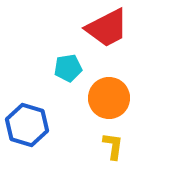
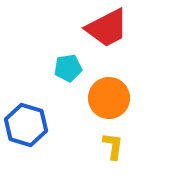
blue hexagon: moved 1 px left
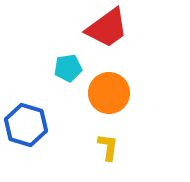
red trapezoid: rotated 9 degrees counterclockwise
orange circle: moved 5 px up
yellow L-shape: moved 5 px left, 1 px down
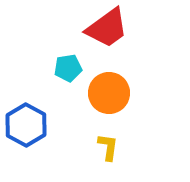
blue hexagon: rotated 12 degrees clockwise
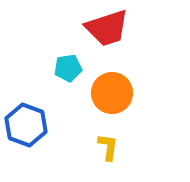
red trapezoid: rotated 18 degrees clockwise
orange circle: moved 3 px right
blue hexagon: rotated 9 degrees counterclockwise
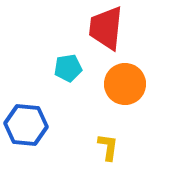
red trapezoid: moved 1 px left; rotated 114 degrees clockwise
orange circle: moved 13 px right, 9 px up
blue hexagon: rotated 15 degrees counterclockwise
